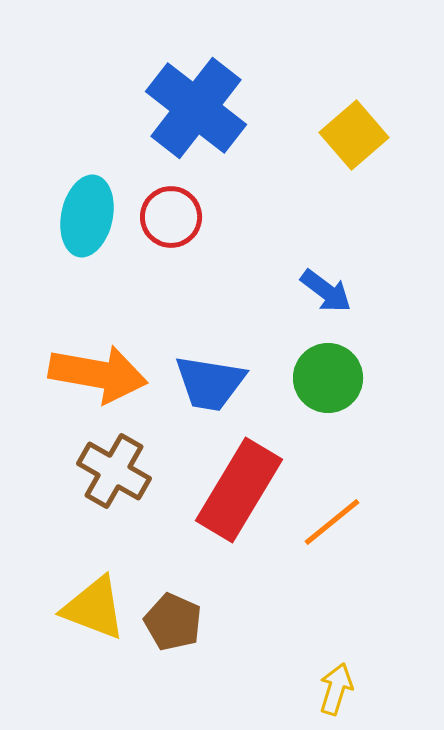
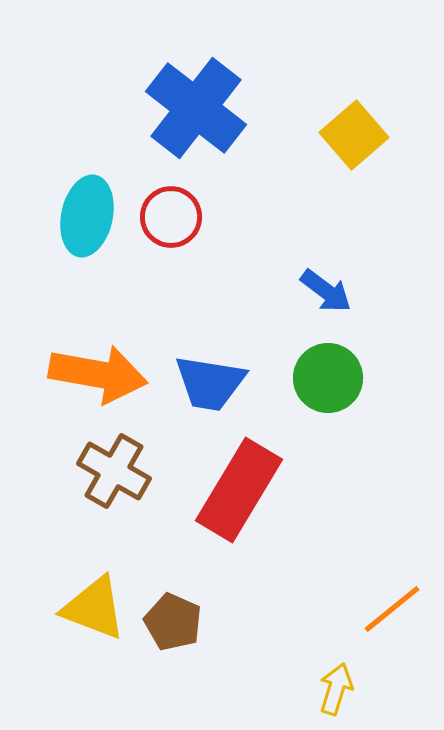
orange line: moved 60 px right, 87 px down
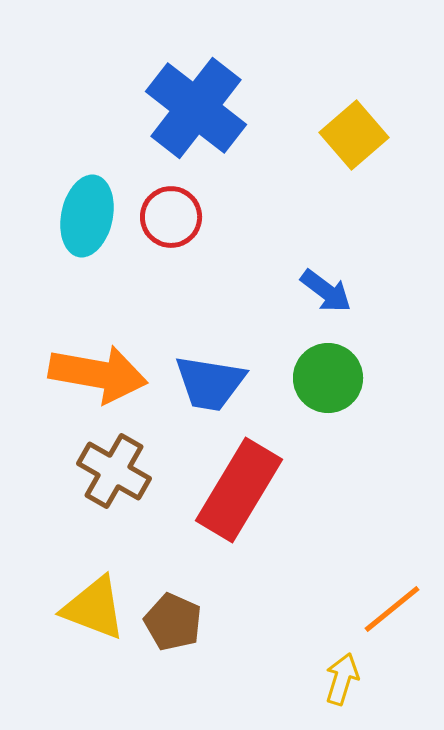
yellow arrow: moved 6 px right, 10 px up
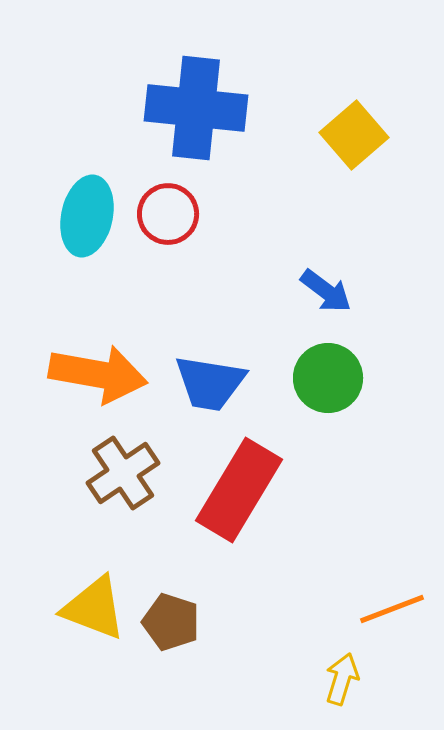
blue cross: rotated 32 degrees counterclockwise
red circle: moved 3 px left, 3 px up
brown cross: moved 9 px right, 2 px down; rotated 26 degrees clockwise
orange line: rotated 18 degrees clockwise
brown pentagon: moved 2 px left; rotated 6 degrees counterclockwise
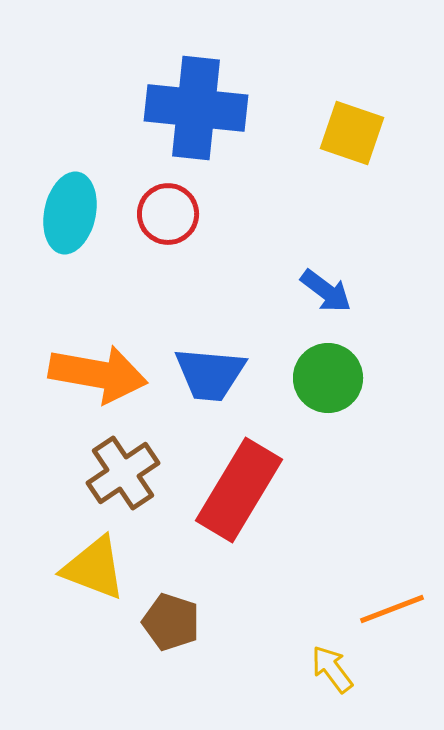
yellow square: moved 2 px left, 2 px up; rotated 30 degrees counterclockwise
cyan ellipse: moved 17 px left, 3 px up
blue trapezoid: moved 9 px up; rotated 4 degrees counterclockwise
yellow triangle: moved 40 px up
yellow arrow: moved 10 px left, 10 px up; rotated 54 degrees counterclockwise
